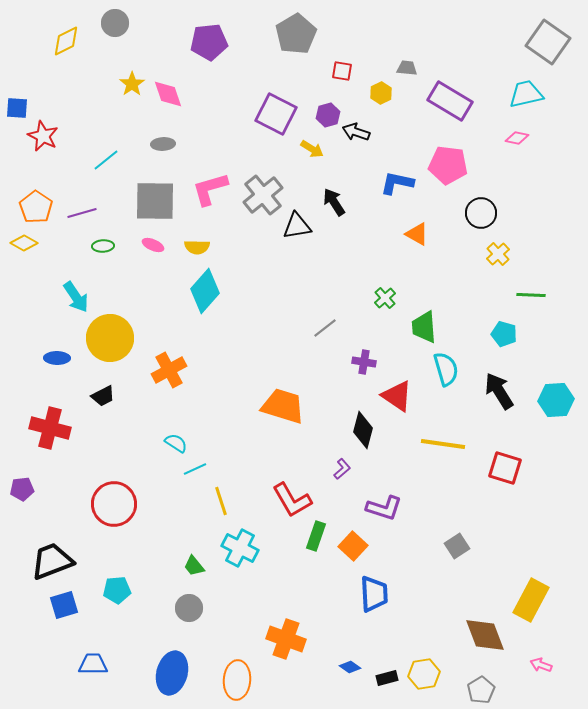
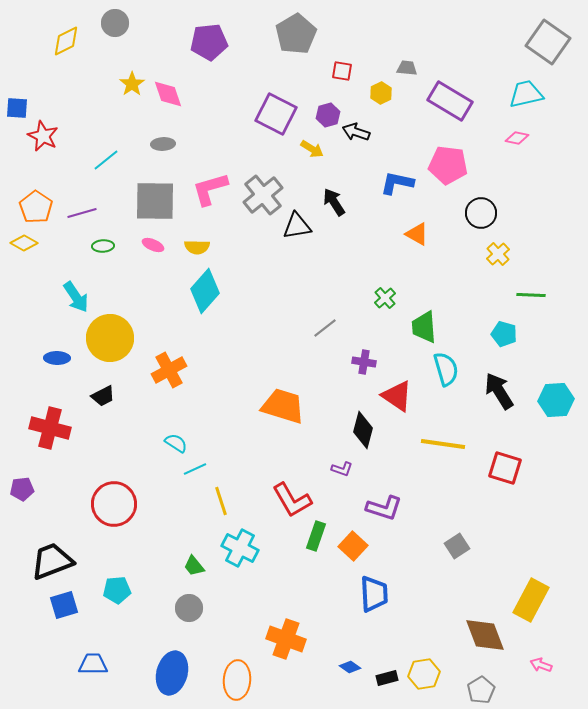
purple L-shape at (342, 469): rotated 60 degrees clockwise
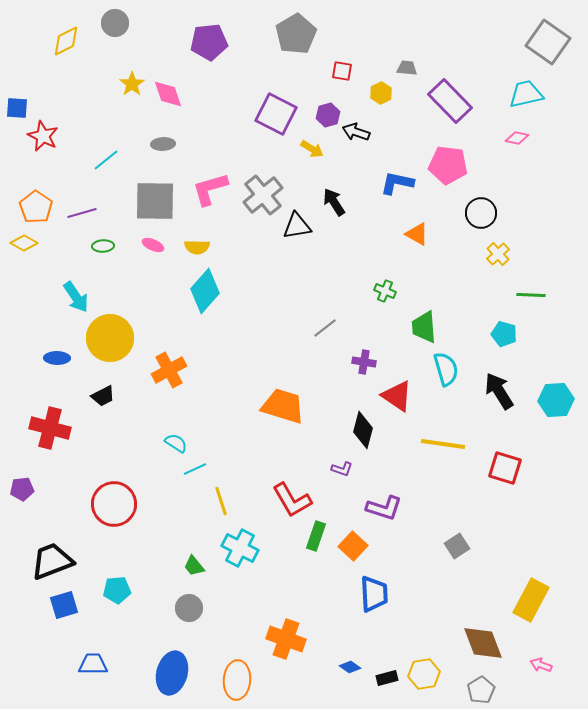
purple rectangle at (450, 101): rotated 15 degrees clockwise
green cross at (385, 298): moved 7 px up; rotated 25 degrees counterclockwise
brown diamond at (485, 635): moved 2 px left, 8 px down
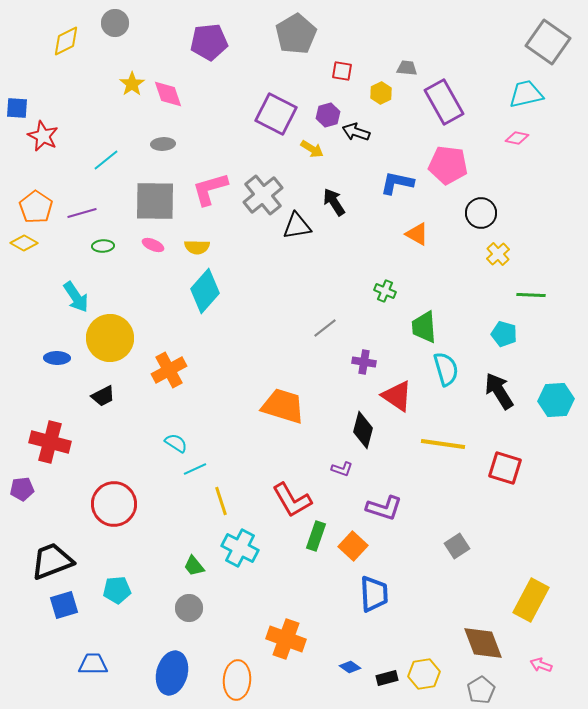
purple rectangle at (450, 101): moved 6 px left, 1 px down; rotated 15 degrees clockwise
red cross at (50, 428): moved 14 px down
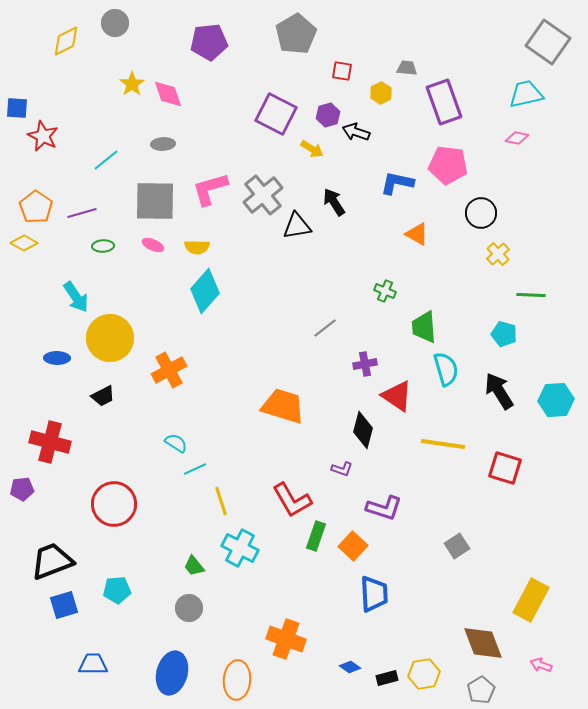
purple rectangle at (444, 102): rotated 9 degrees clockwise
purple cross at (364, 362): moved 1 px right, 2 px down; rotated 20 degrees counterclockwise
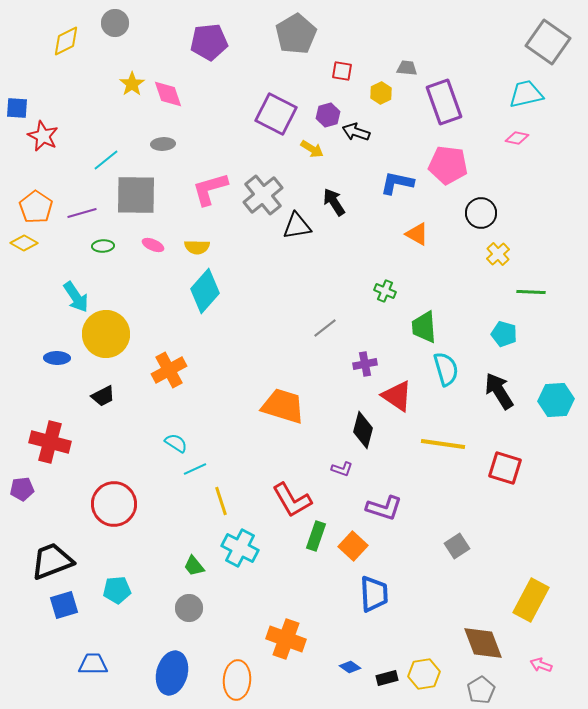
gray square at (155, 201): moved 19 px left, 6 px up
green line at (531, 295): moved 3 px up
yellow circle at (110, 338): moved 4 px left, 4 px up
